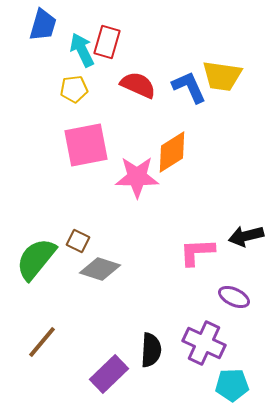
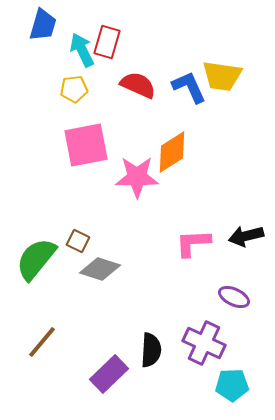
pink L-shape: moved 4 px left, 9 px up
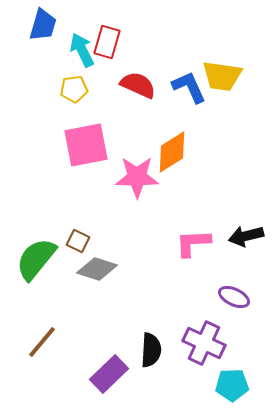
gray diamond: moved 3 px left
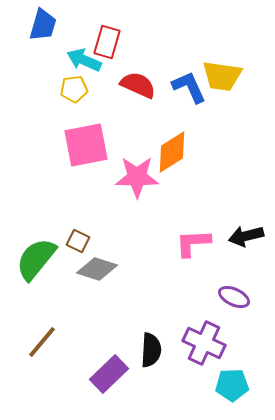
cyan arrow: moved 2 px right, 10 px down; rotated 40 degrees counterclockwise
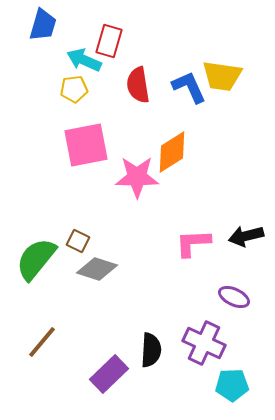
red rectangle: moved 2 px right, 1 px up
red semicircle: rotated 123 degrees counterclockwise
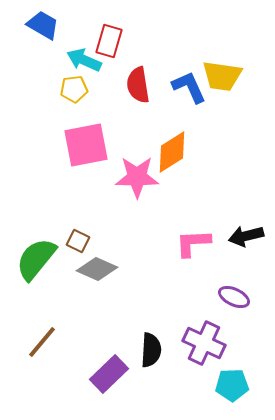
blue trapezoid: rotated 76 degrees counterclockwise
gray diamond: rotated 6 degrees clockwise
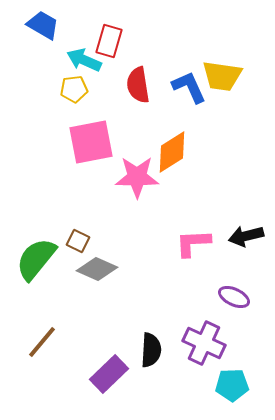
pink square: moved 5 px right, 3 px up
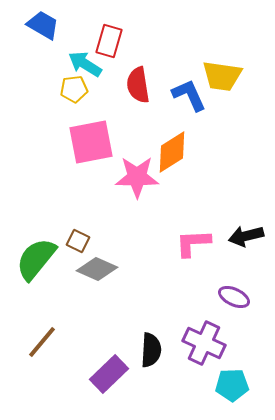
cyan arrow: moved 1 px right, 4 px down; rotated 8 degrees clockwise
blue L-shape: moved 8 px down
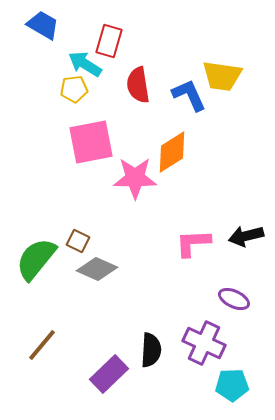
pink star: moved 2 px left, 1 px down
purple ellipse: moved 2 px down
brown line: moved 3 px down
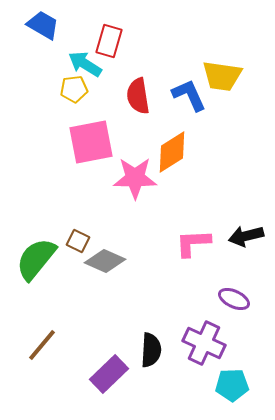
red semicircle: moved 11 px down
gray diamond: moved 8 px right, 8 px up
